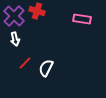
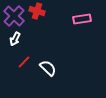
pink rectangle: rotated 18 degrees counterclockwise
white arrow: rotated 40 degrees clockwise
red line: moved 1 px left, 1 px up
white semicircle: moved 2 px right; rotated 108 degrees clockwise
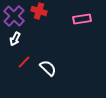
red cross: moved 2 px right
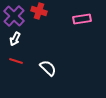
red line: moved 8 px left, 1 px up; rotated 64 degrees clockwise
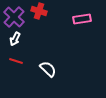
purple cross: moved 1 px down
white semicircle: moved 1 px down
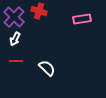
red line: rotated 16 degrees counterclockwise
white semicircle: moved 1 px left, 1 px up
